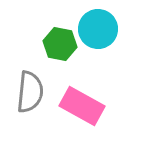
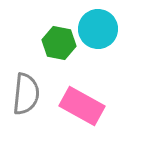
green hexagon: moved 1 px left, 1 px up
gray semicircle: moved 4 px left, 2 px down
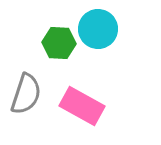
green hexagon: rotated 8 degrees counterclockwise
gray semicircle: rotated 12 degrees clockwise
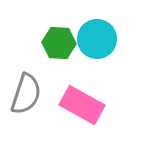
cyan circle: moved 1 px left, 10 px down
pink rectangle: moved 1 px up
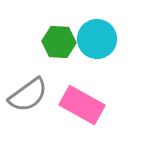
green hexagon: moved 1 px up
gray semicircle: moved 2 px right, 1 px down; rotated 36 degrees clockwise
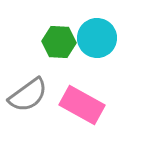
cyan circle: moved 1 px up
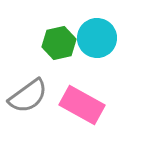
green hexagon: moved 1 px down; rotated 16 degrees counterclockwise
gray semicircle: moved 1 px down
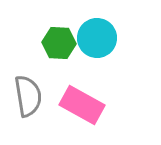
green hexagon: rotated 16 degrees clockwise
gray semicircle: rotated 63 degrees counterclockwise
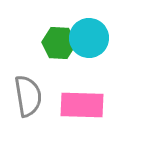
cyan circle: moved 8 px left
pink rectangle: rotated 27 degrees counterclockwise
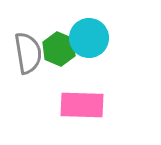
green hexagon: moved 6 px down; rotated 20 degrees clockwise
gray semicircle: moved 43 px up
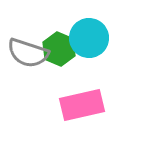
gray semicircle: rotated 117 degrees clockwise
pink rectangle: rotated 15 degrees counterclockwise
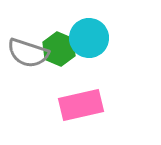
pink rectangle: moved 1 px left
